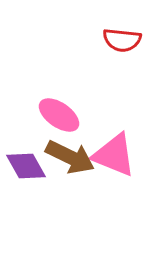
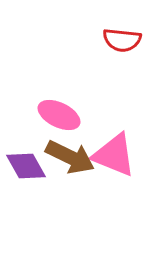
pink ellipse: rotated 9 degrees counterclockwise
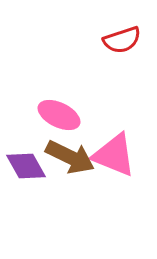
red semicircle: rotated 24 degrees counterclockwise
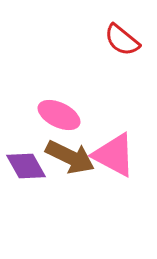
red semicircle: rotated 57 degrees clockwise
pink triangle: rotated 6 degrees clockwise
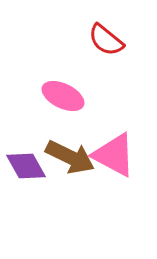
red semicircle: moved 16 px left
pink ellipse: moved 4 px right, 19 px up
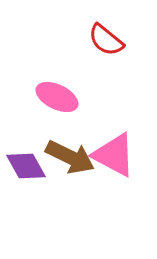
pink ellipse: moved 6 px left, 1 px down
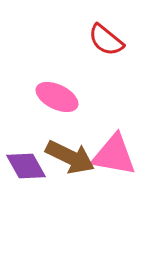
pink triangle: rotated 18 degrees counterclockwise
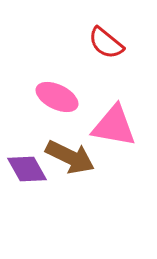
red semicircle: moved 3 px down
pink triangle: moved 29 px up
purple diamond: moved 1 px right, 3 px down
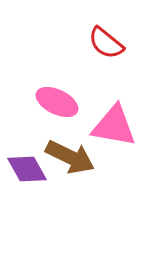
pink ellipse: moved 5 px down
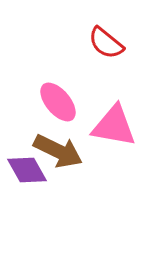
pink ellipse: moved 1 px right; rotated 24 degrees clockwise
brown arrow: moved 12 px left, 6 px up
purple diamond: moved 1 px down
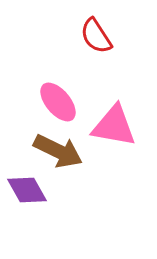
red semicircle: moved 10 px left, 7 px up; rotated 18 degrees clockwise
purple diamond: moved 20 px down
